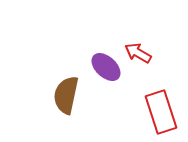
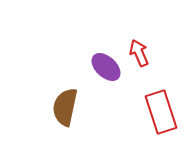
red arrow: moved 1 px right; rotated 36 degrees clockwise
brown semicircle: moved 1 px left, 12 px down
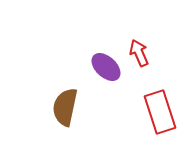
red rectangle: moved 1 px left
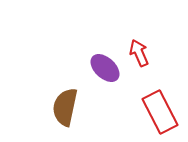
purple ellipse: moved 1 px left, 1 px down
red rectangle: rotated 9 degrees counterclockwise
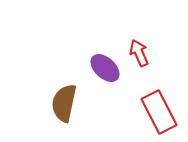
brown semicircle: moved 1 px left, 4 px up
red rectangle: moved 1 px left
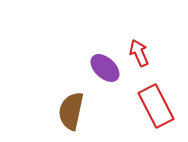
brown semicircle: moved 7 px right, 8 px down
red rectangle: moved 3 px left, 6 px up
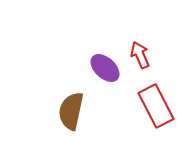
red arrow: moved 1 px right, 2 px down
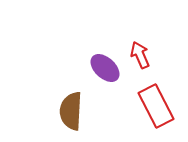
brown semicircle: rotated 9 degrees counterclockwise
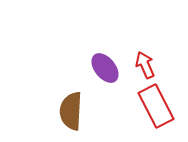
red arrow: moved 5 px right, 10 px down
purple ellipse: rotated 8 degrees clockwise
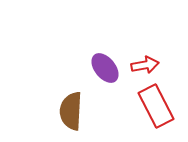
red arrow: rotated 104 degrees clockwise
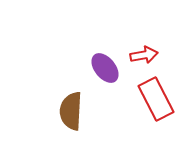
red arrow: moved 1 px left, 10 px up
red rectangle: moved 7 px up
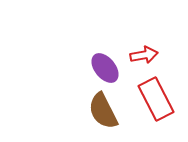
brown semicircle: moved 32 px right; rotated 30 degrees counterclockwise
